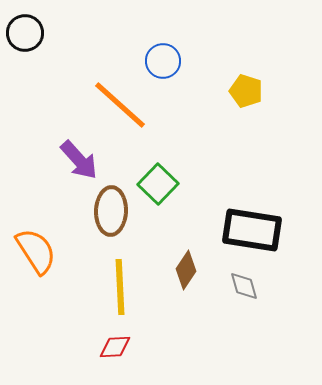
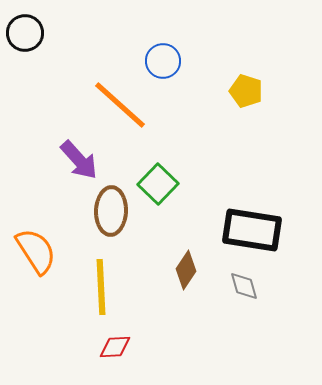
yellow line: moved 19 px left
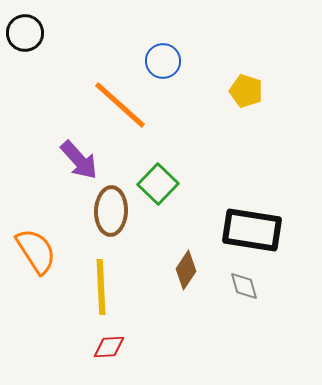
red diamond: moved 6 px left
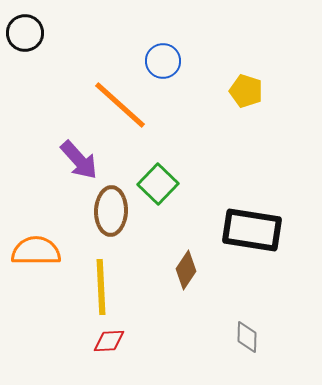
orange semicircle: rotated 57 degrees counterclockwise
gray diamond: moved 3 px right, 51 px down; rotated 16 degrees clockwise
red diamond: moved 6 px up
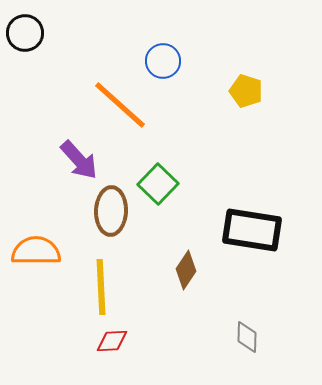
red diamond: moved 3 px right
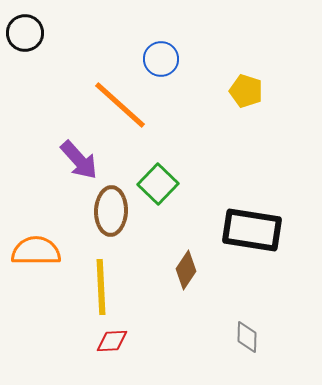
blue circle: moved 2 px left, 2 px up
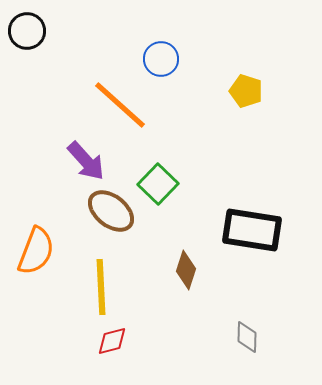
black circle: moved 2 px right, 2 px up
purple arrow: moved 7 px right, 1 px down
brown ellipse: rotated 54 degrees counterclockwise
orange semicircle: rotated 111 degrees clockwise
brown diamond: rotated 15 degrees counterclockwise
red diamond: rotated 12 degrees counterclockwise
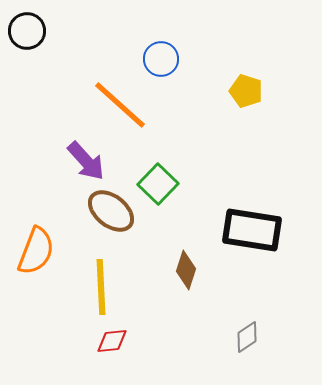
gray diamond: rotated 56 degrees clockwise
red diamond: rotated 8 degrees clockwise
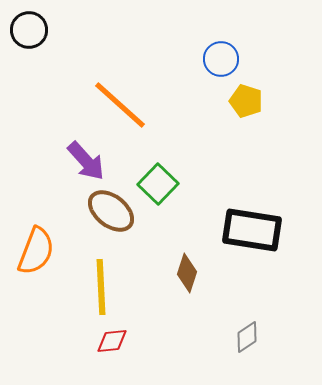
black circle: moved 2 px right, 1 px up
blue circle: moved 60 px right
yellow pentagon: moved 10 px down
brown diamond: moved 1 px right, 3 px down
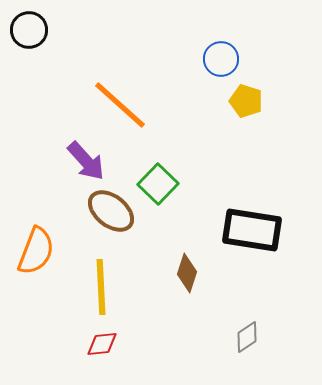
red diamond: moved 10 px left, 3 px down
